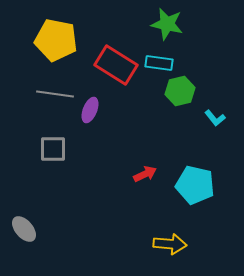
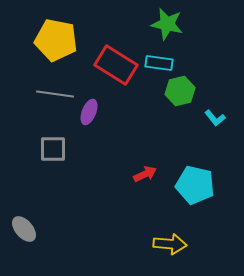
purple ellipse: moved 1 px left, 2 px down
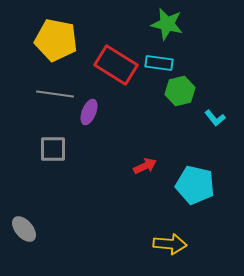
red arrow: moved 8 px up
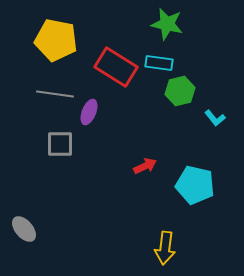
red rectangle: moved 2 px down
gray square: moved 7 px right, 5 px up
yellow arrow: moved 5 px left, 4 px down; rotated 92 degrees clockwise
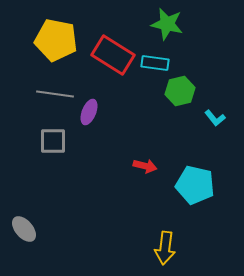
cyan rectangle: moved 4 px left
red rectangle: moved 3 px left, 12 px up
gray square: moved 7 px left, 3 px up
red arrow: rotated 40 degrees clockwise
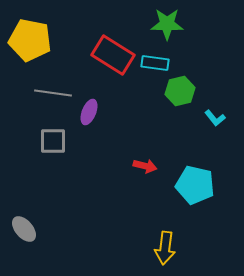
green star: rotated 12 degrees counterclockwise
yellow pentagon: moved 26 px left
gray line: moved 2 px left, 1 px up
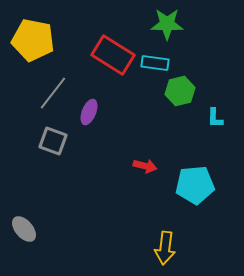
yellow pentagon: moved 3 px right
gray line: rotated 60 degrees counterclockwise
cyan L-shape: rotated 40 degrees clockwise
gray square: rotated 20 degrees clockwise
cyan pentagon: rotated 18 degrees counterclockwise
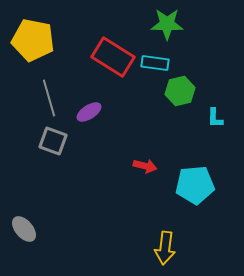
red rectangle: moved 2 px down
gray line: moved 4 px left, 5 px down; rotated 54 degrees counterclockwise
purple ellipse: rotated 35 degrees clockwise
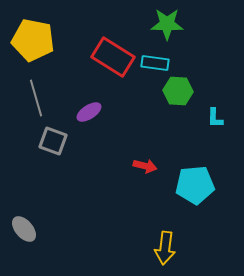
green hexagon: moved 2 px left; rotated 16 degrees clockwise
gray line: moved 13 px left
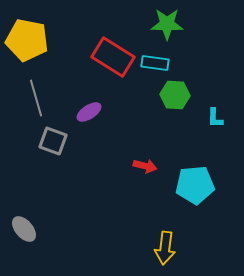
yellow pentagon: moved 6 px left
green hexagon: moved 3 px left, 4 px down
